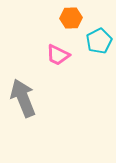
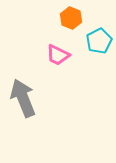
orange hexagon: rotated 25 degrees clockwise
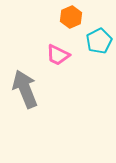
orange hexagon: moved 1 px up; rotated 15 degrees clockwise
gray arrow: moved 2 px right, 9 px up
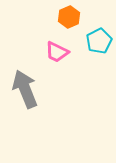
orange hexagon: moved 2 px left
pink trapezoid: moved 1 px left, 3 px up
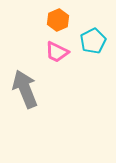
orange hexagon: moved 11 px left, 3 px down
cyan pentagon: moved 6 px left
